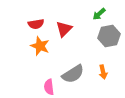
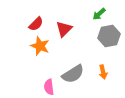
red semicircle: rotated 35 degrees counterclockwise
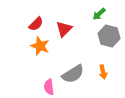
gray hexagon: rotated 25 degrees clockwise
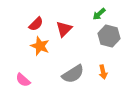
pink semicircle: moved 26 px left, 7 px up; rotated 42 degrees counterclockwise
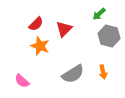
pink semicircle: moved 1 px left, 1 px down
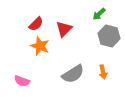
pink semicircle: rotated 21 degrees counterclockwise
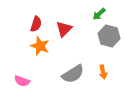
red semicircle: rotated 28 degrees counterclockwise
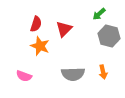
gray semicircle: rotated 30 degrees clockwise
pink semicircle: moved 2 px right, 5 px up
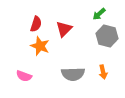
gray hexagon: moved 2 px left
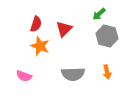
orange arrow: moved 4 px right
